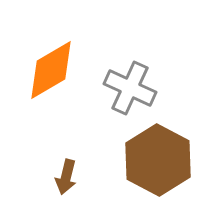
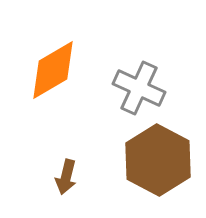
orange diamond: moved 2 px right
gray cross: moved 9 px right
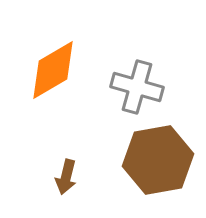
gray cross: moved 2 px left, 1 px up; rotated 9 degrees counterclockwise
brown hexagon: rotated 22 degrees clockwise
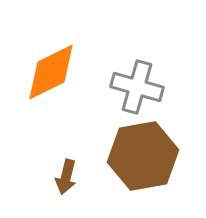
orange diamond: moved 2 px left, 2 px down; rotated 4 degrees clockwise
brown hexagon: moved 15 px left, 4 px up
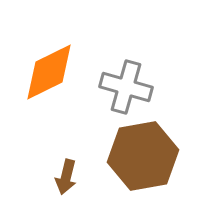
orange diamond: moved 2 px left
gray cross: moved 11 px left
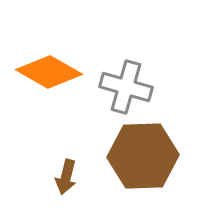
orange diamond: rotated 56 degrees clockwise
brown hexagon: rotated 8 degrees clockwise
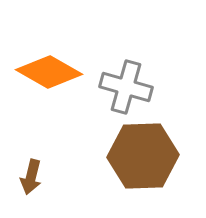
brown arrow: moved 35 px left
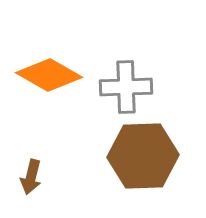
orange diamond: moved 3 px down
gray cross: rotated 18 degrees counterclockwise
